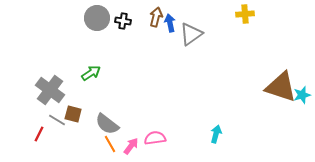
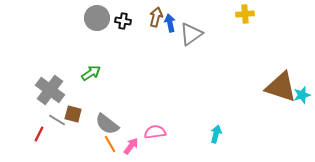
pink semicircle: moved 6 px up
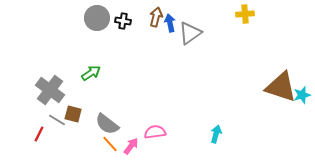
gray triangle: moved 1 px left, 1 px up
orange line: rotated 12 degrees counterclockwise
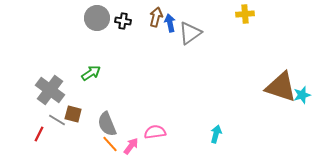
gray semicircle: rotated 30 degrees clockwise
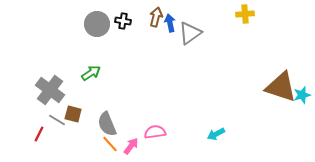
gray circle: moved 6 px down
cyan arrow: rotated 132 degrees counterclockwise
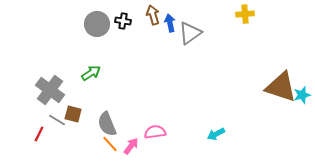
brown arrow: moved 3 px left, 2 px up; rotated 30 degrees counterclockwise
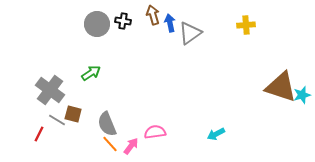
yellow cross: moved 1 px right, 11 px down
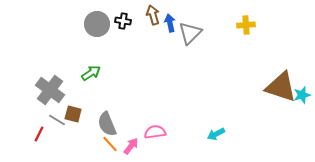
gray triangle: rotated 10 degrees counterclockwise
